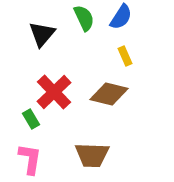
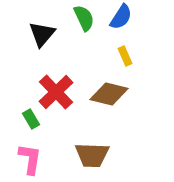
red cross: moved 2 px right
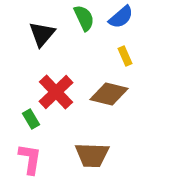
blue semicircle: rotated 16 degrees clockwise
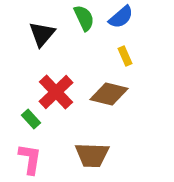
green rectangle: rotated 12 degrees counterclockwise
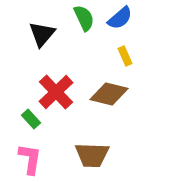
blue semicircle: moved 1 px left, 1 px down
